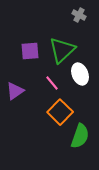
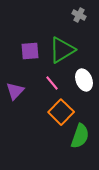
green triangle: rotated 12 degrees clockwise
white ellipse: moved 4 px right, 6 px down
purple triangle: rotated 12 degrees counterclockwise
orange square: moved 1 px right
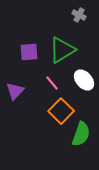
purple square: moved 1 px left, 1 px down
white ellipse: rotated 20 degrees counterclockwise
orange square: moved 1 px up
green semicircle: moved 1 px right, 2 px up
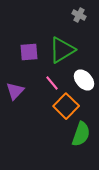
orange square: moved 5 px right, 5 px up
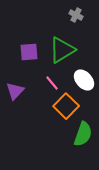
gray cross: moved 3 px left
green semicircle: moved 2 px right
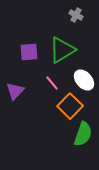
orange square: moved 4 px right
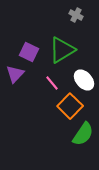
purple square: rotated 30 degrees clockwise
purple triangle: moved 17 px up
green semicircle: rotated 15 degrees clockwise
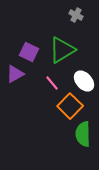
purple triangle: rotated 18 degrees clockwise
white ellipse: moved 1 px down
green semicircle: rotated 145 degrees clockwise
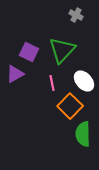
green triangle: rotated 16 degrees counterclockwise
pink line: rotated 28 degrees clockwise
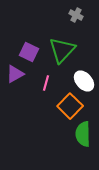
pink line: moved 6 px left; rotated 28 degrees clockwise
